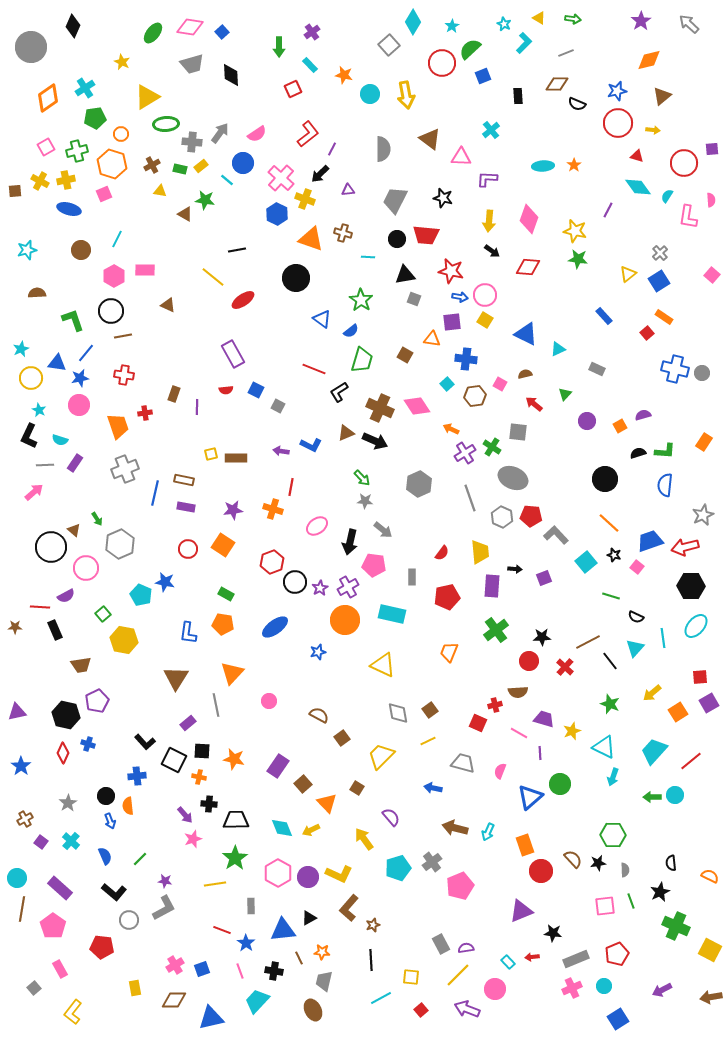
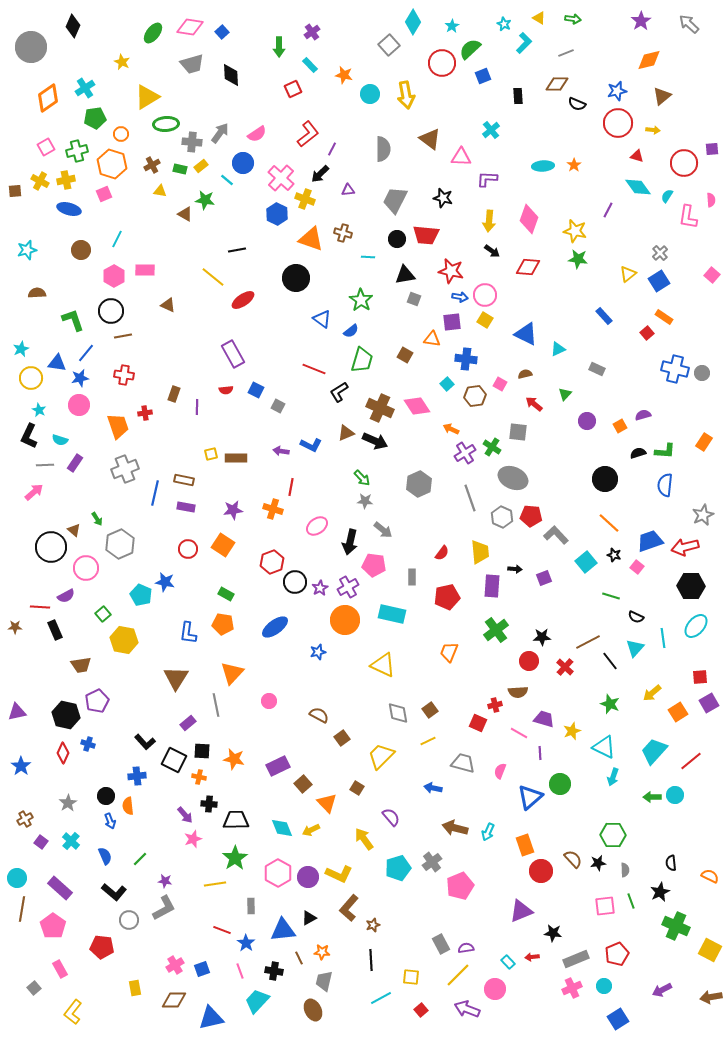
purple rectangle at (278, 766): rotated 30 degrees clockwise
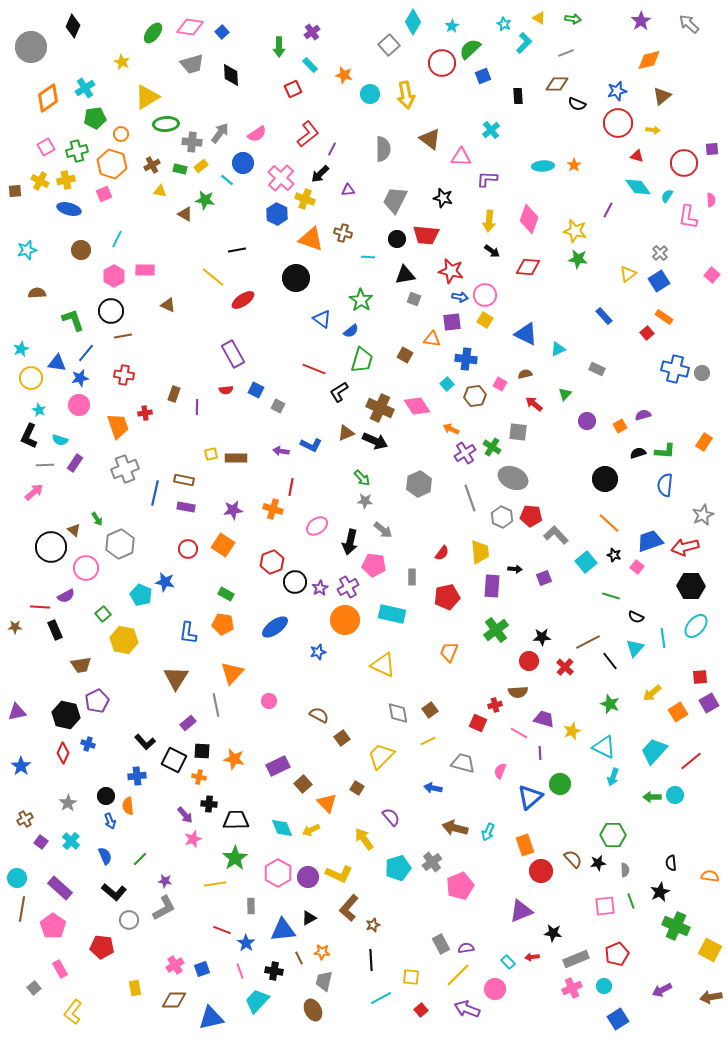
orange semicircle at (710, 876): rotated 18 degrees counterclockwise
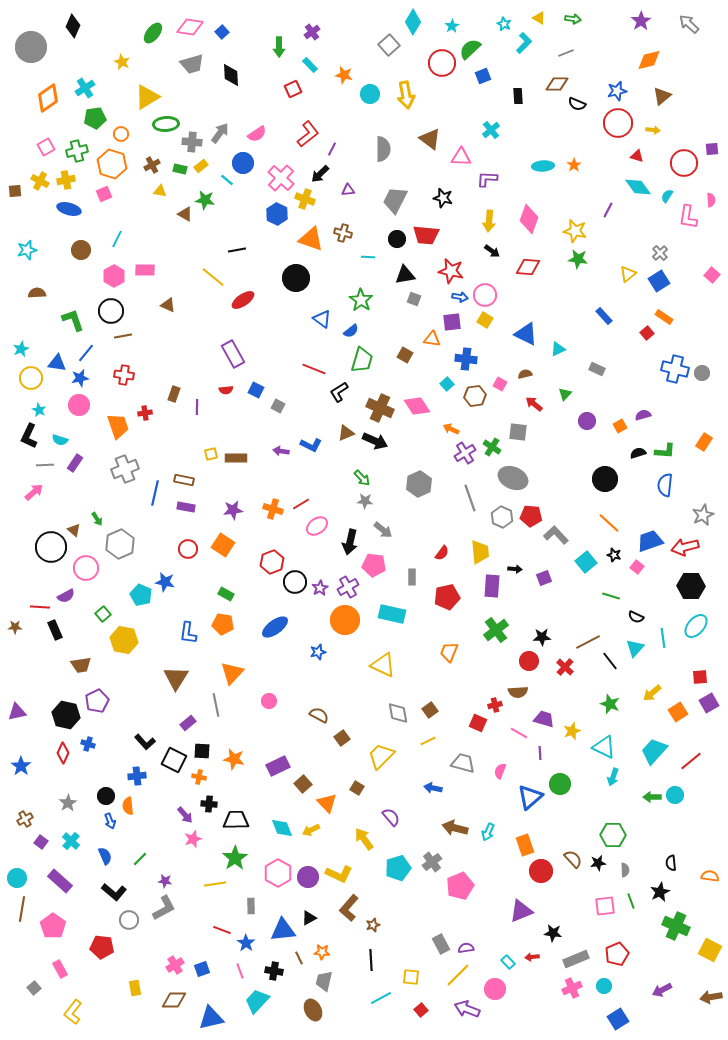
red line at (291, 487): moved 10 px right, 17 px down; rotated 48 degrees clockwise
purple rectangle at (60, 888): moved 7 px up
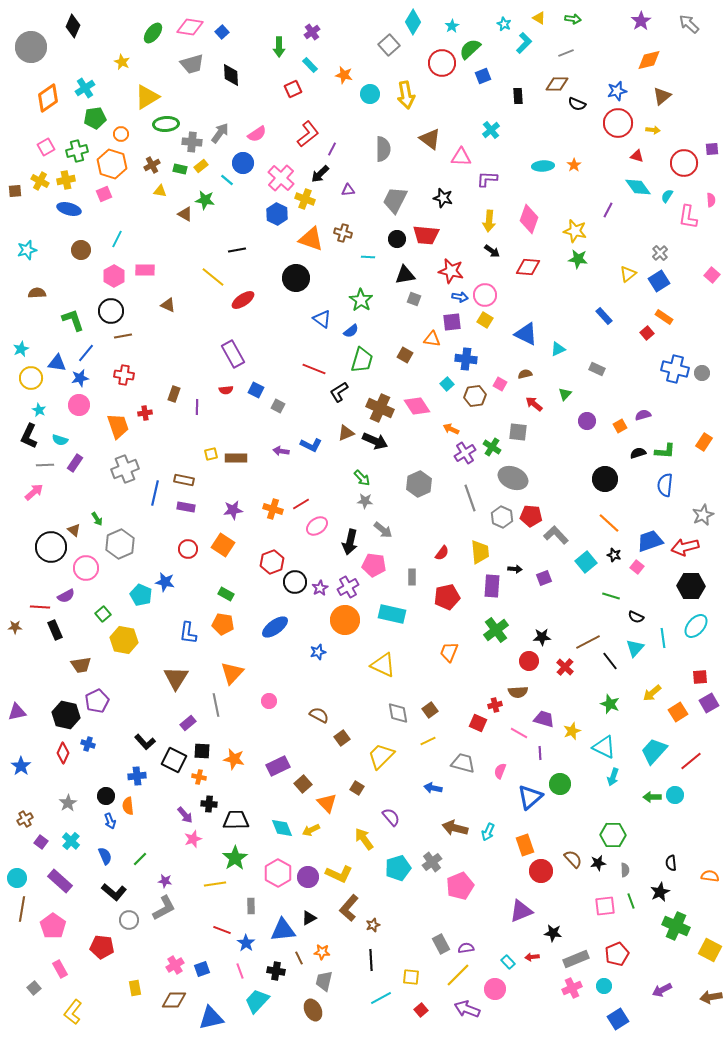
black cross at (274, 971): moved 2 px right
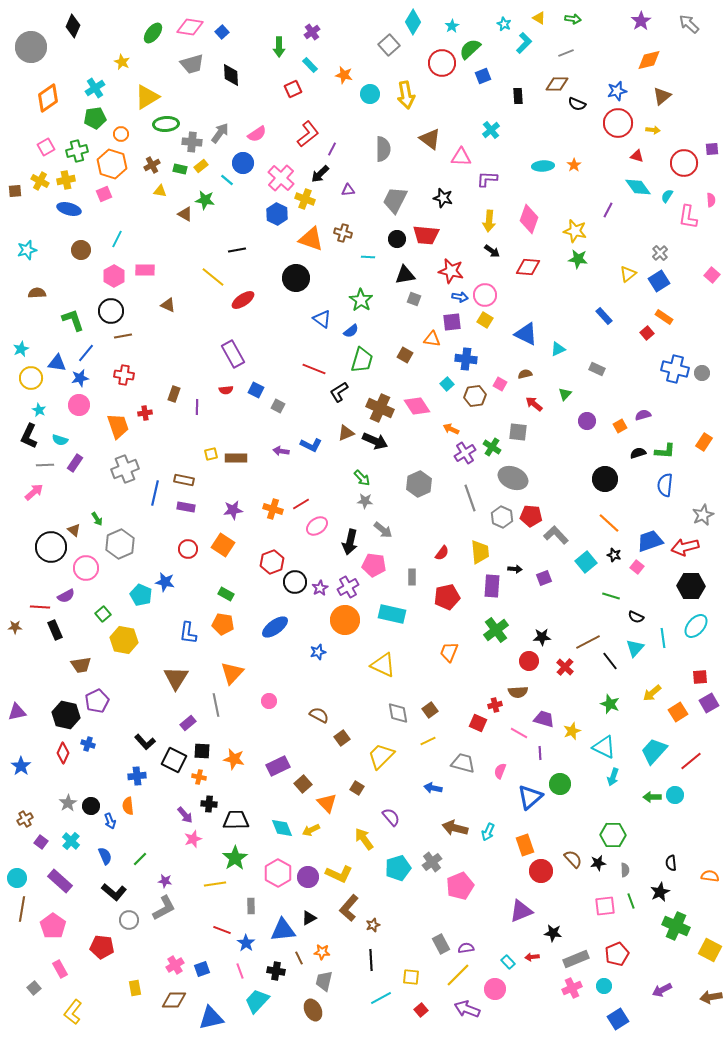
cyan cross at (85, 88): moved 10 px right
black circle at (106, 796): moved 15 px left, 10 px down
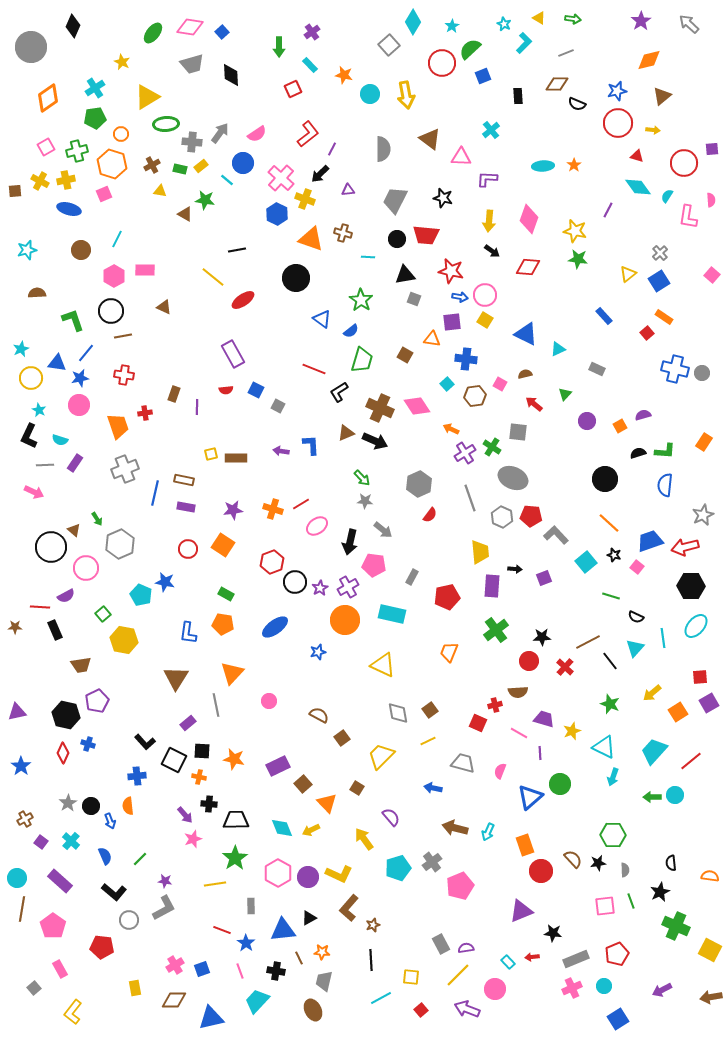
brown triangle at (168, 305): moved 4 px left, 2 px down
blue L-shape at (311, 445): rotated 120 degrees counterclockwise
pink arrow at (34, 492): rotated 66 degrees clockwise
red semicircle at (442, 553): moved 12 px left, 38 px up
gray rectangle at (412, 577): rotated 28 degrees clockwise
